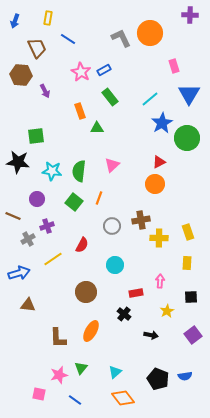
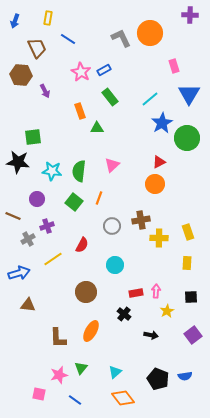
green square at (36, 136): moved 3 px left, 1 px down
pink arrow at (160, 281): moved 4 px left, 10 px down
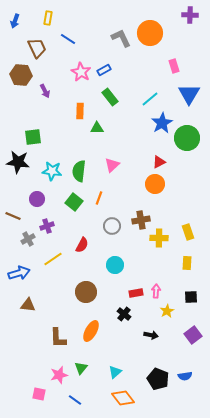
orange rectangle at (80, 111): rotated 21 degrees clockwise
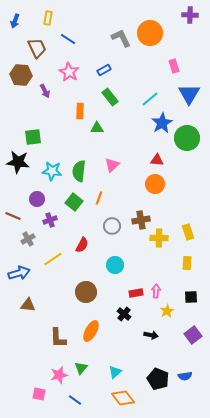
pink star at (81, 72): moved 12 px left
red triangle at (159, 162): moved 2 px left, 2 px up; rotated 32 degrees clockwise
purple cross at (47, 226): moved 3 px right, 6 px up
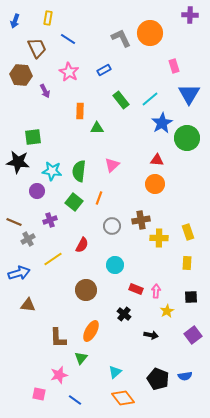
green rectangle at (110, 97): moved 11 px right, 3 px down
purple circle at (37, 199): moved 8 px up
brown line at (13, 216): moved 1 px right, 6 px down
brown circle at (86, 292): moved 2 px up
red rectangle at (136, 293): moved 4 px up; rotated 32 degrees clockwise
green triangle at (81, 368): moved 10 px up
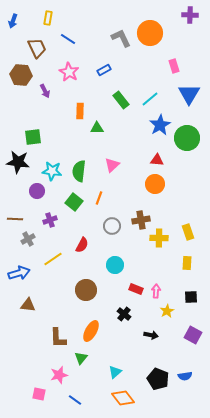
blue arrow at (15, 21): moved 2 px left
blue star at (162, 123): moved 2 px left, 2 px down
brown line at (14, 222): moved 1 px right, 3 px up; rotated 21 degrees counterclockwise
purple square at (193, 335): rotated 24 degrees counterclockwise
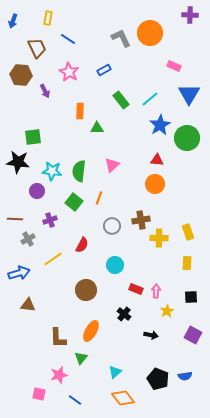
pink rectangle at (174, 66): rotated 48 degrees counterclockwise
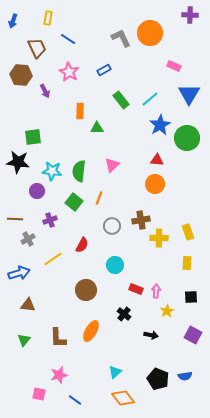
green triangle at (81, 358): moved 57 px left, 18 px up
